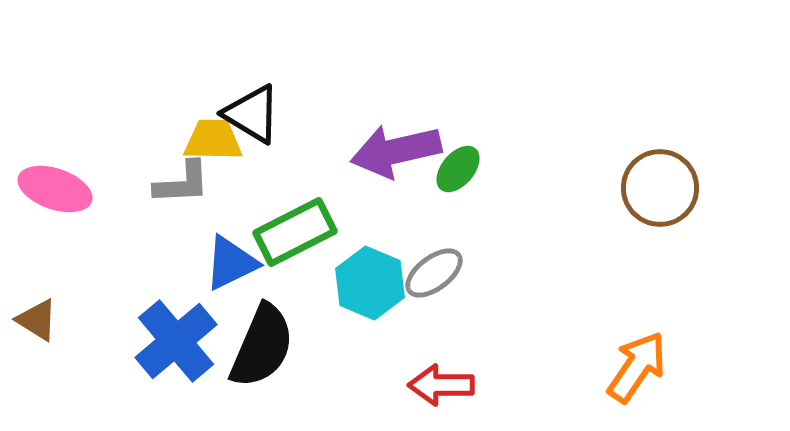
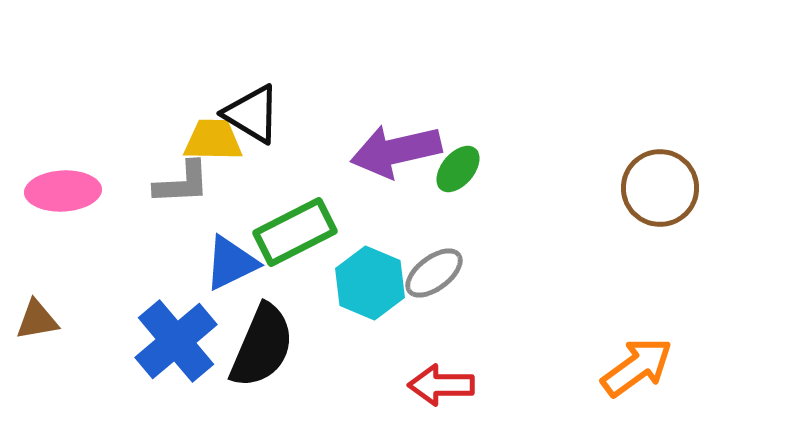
pink ellipse: moved 8 px right, 2 px down; rotated 22 degrees counterclockwise
brown triangle: rotated 42 degrees counterclockwise
orange arrow: rotated 20 degrees clockwise
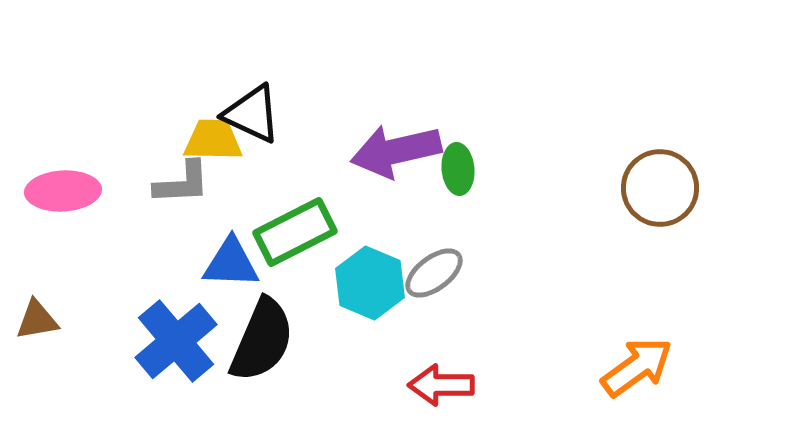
black triangle: rotated 6 degrees counterclockwise
green ellipse: rotated 45 degrees counterclockwise
blue triangle: rotated 28 degrees clockwise
black semicircle: moved 6 px up
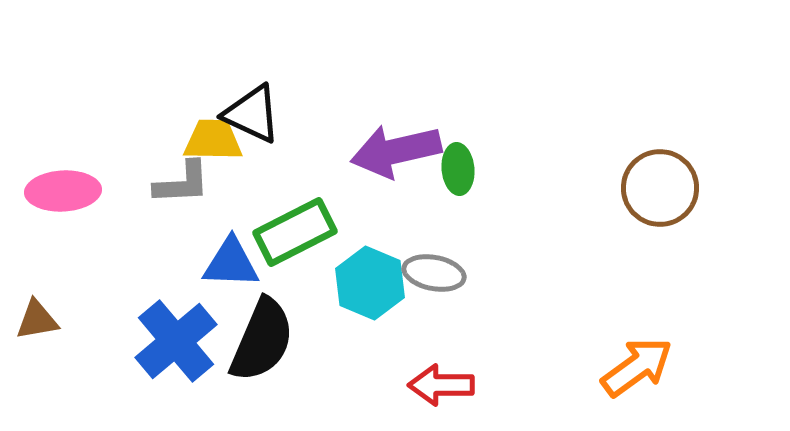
gray ellipse: rotated 48 degrees clockwise
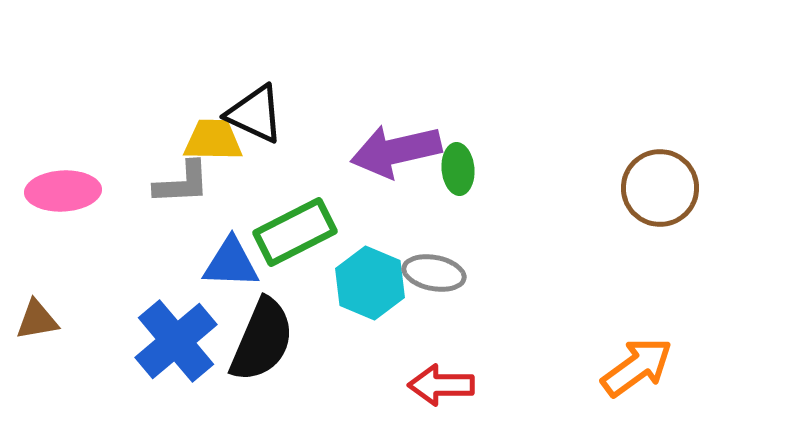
black triangle: moved 3 px right
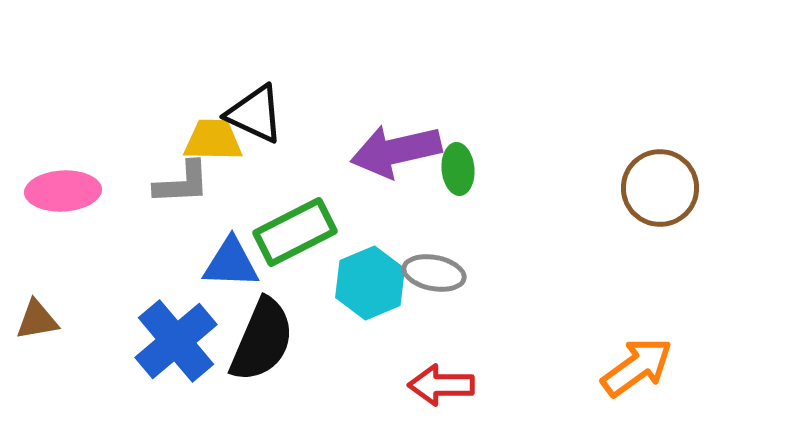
cyan hexagon: rotated 14 degrees clockwise
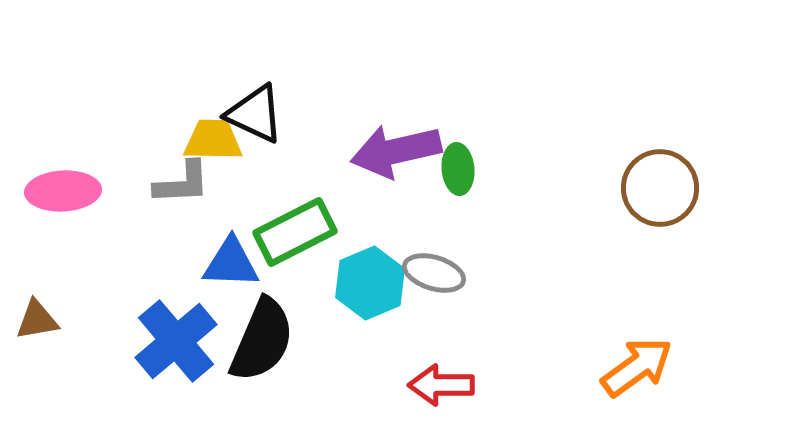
gray ellipse: rotated 6 degrees clockwise
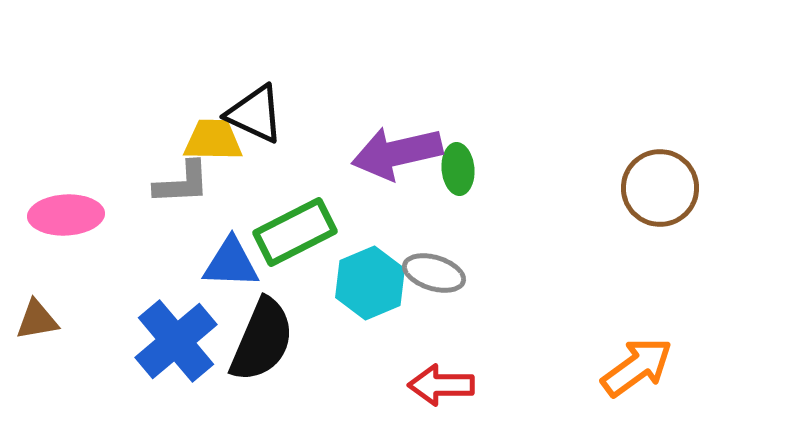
purple arrow: moved 1 px right, 2 px down
pink ellipse: moved 3 px right, 24 px down
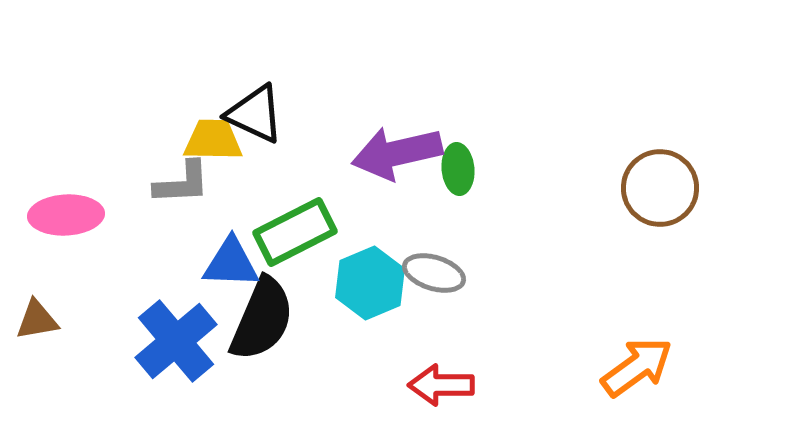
black semicircle: moved 21 px up
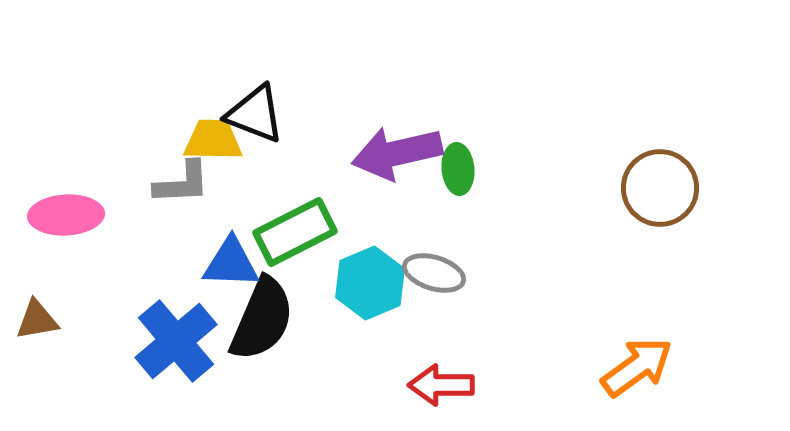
black triangle: rotated 4 degrees counterclockwise
